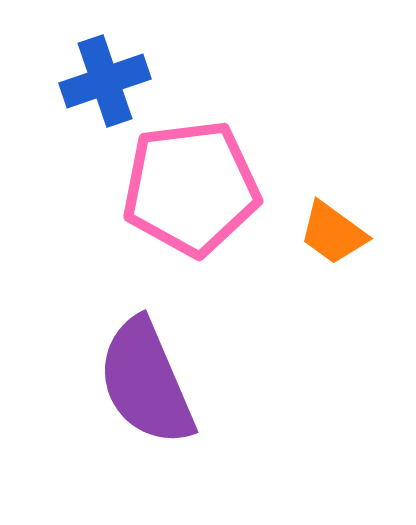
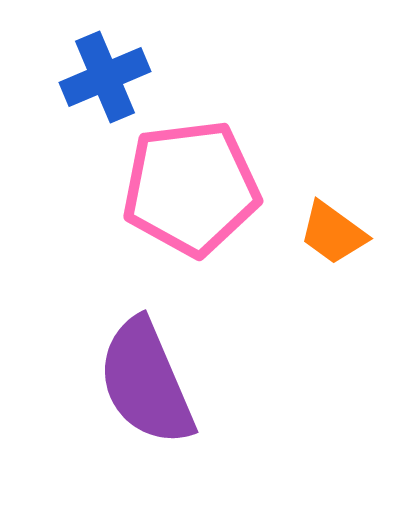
blue cross: moved 4 px up; rotated 4 degrees counterclockwise
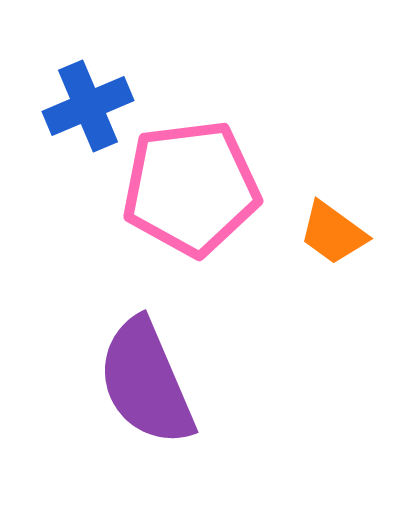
blue cross: moved 17 px left, 29 px down
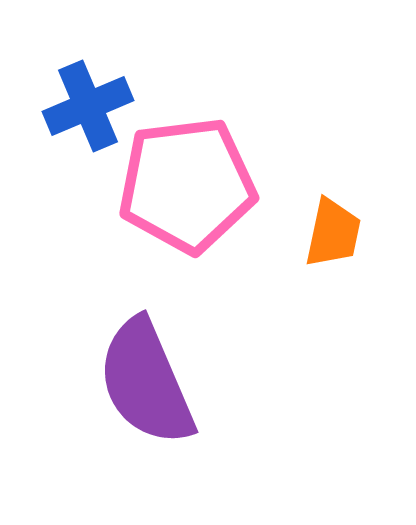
pink pentagon: moved 4 px left, 3 px up
orange trapezoid: rotated 114 degrees counterclockwise
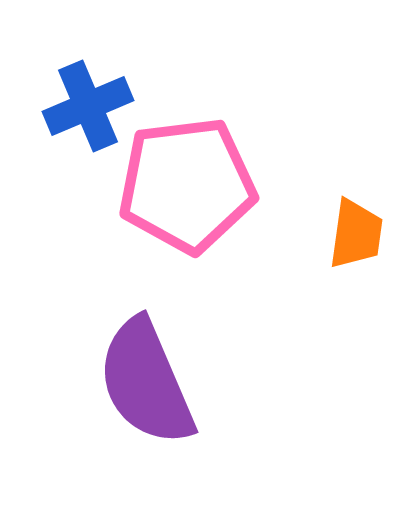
orange trapezoid: moved 23 px right, 1 px down; rotated 4 degrees counterclockwise
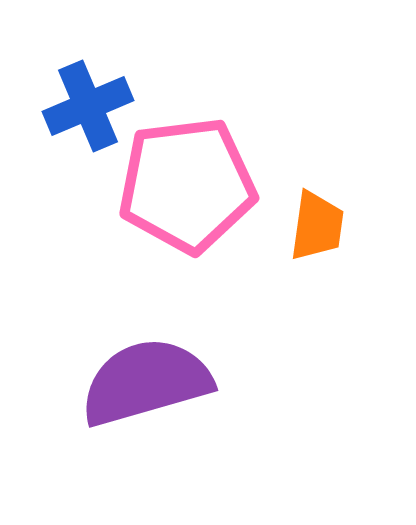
orange trapezoid: moved 39 px left, 8 px up
purple semicircle: rotated 97 degrees clockwise
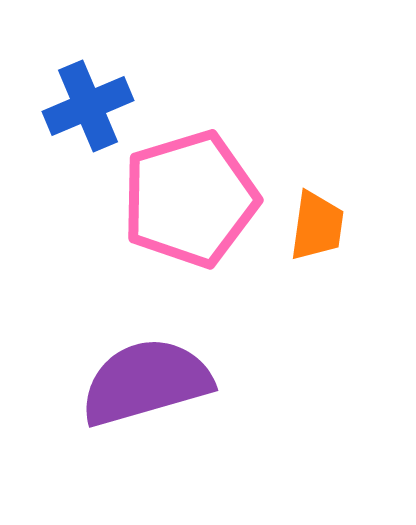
pink pentagon: moved 3 px right, 14 px down; rotated 10 degrees counterclockwise
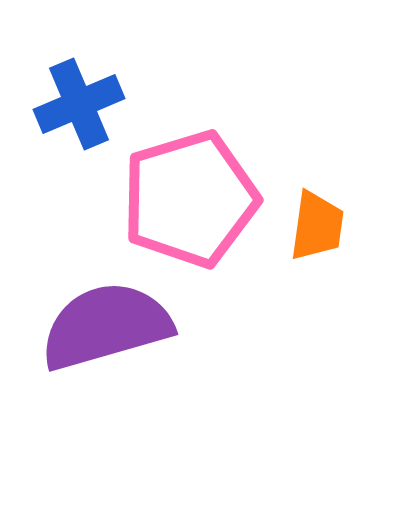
blue cross: moved 9 px left, 2 px up
purple semicircle: moved 40 px left, 56 px up
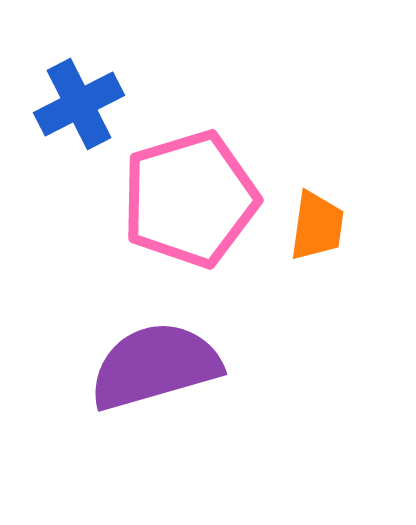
blue cross: rotated 4 degrees counterclockwise
purple semicircle: moved 49 px right, 40 px down
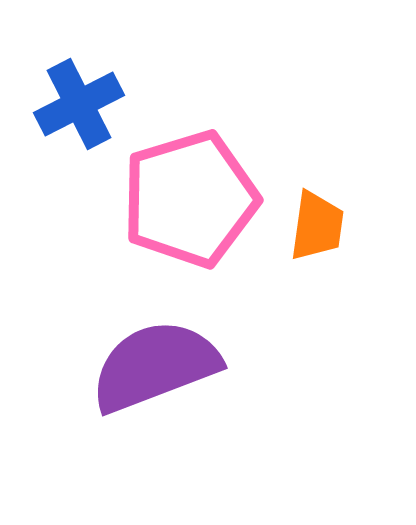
purple semicircle: rotated 5 degrees counterclockwise
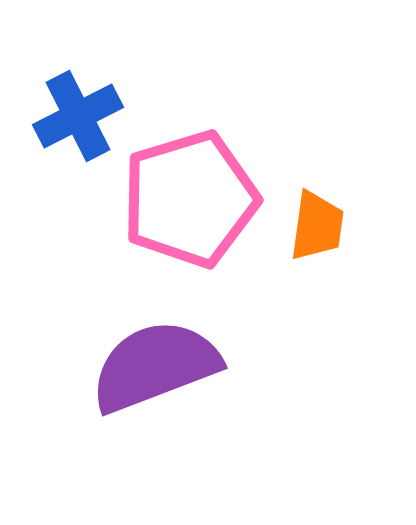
blue cross: moved 1 px left, 12 px down
